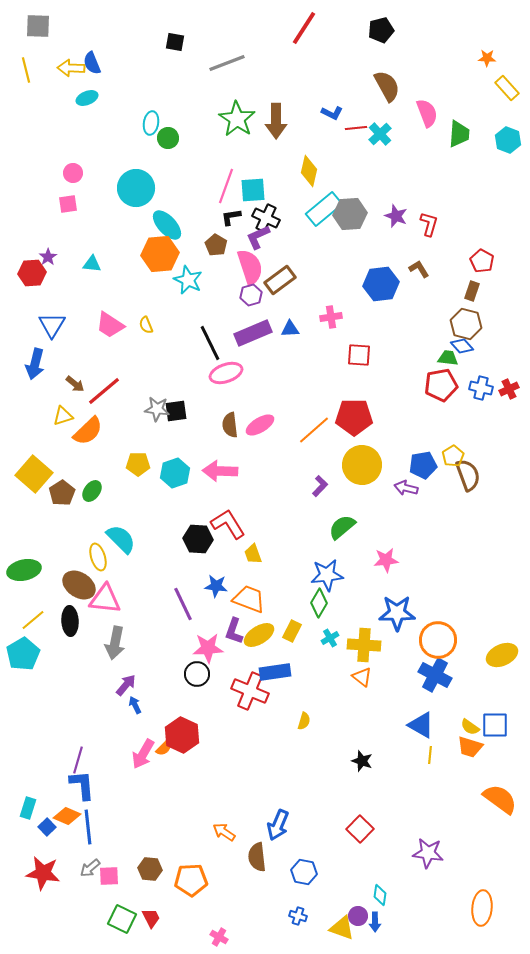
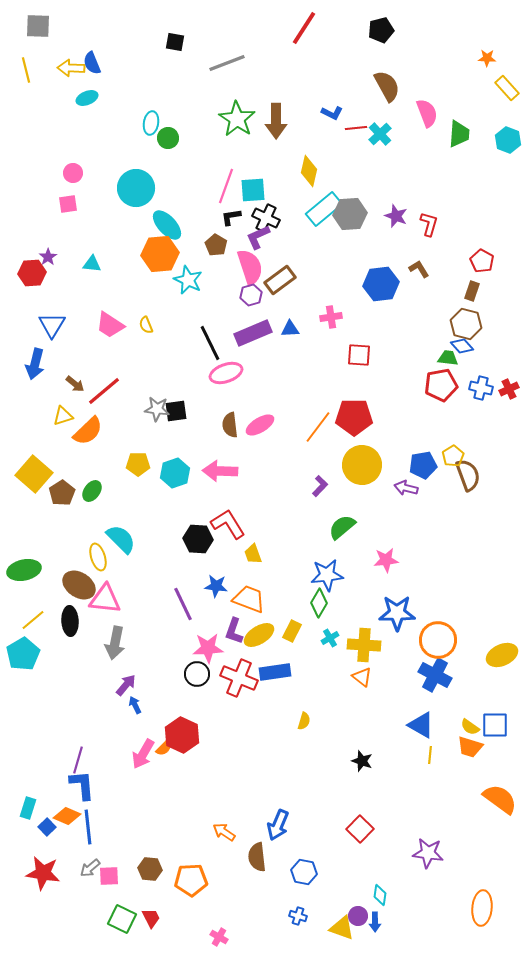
orange line at (314, 430): moved 4 px right, 3 px up; rotated 12 degrees counterclockwise
red cross at (250, 691): moved 11 px left, 13 px up
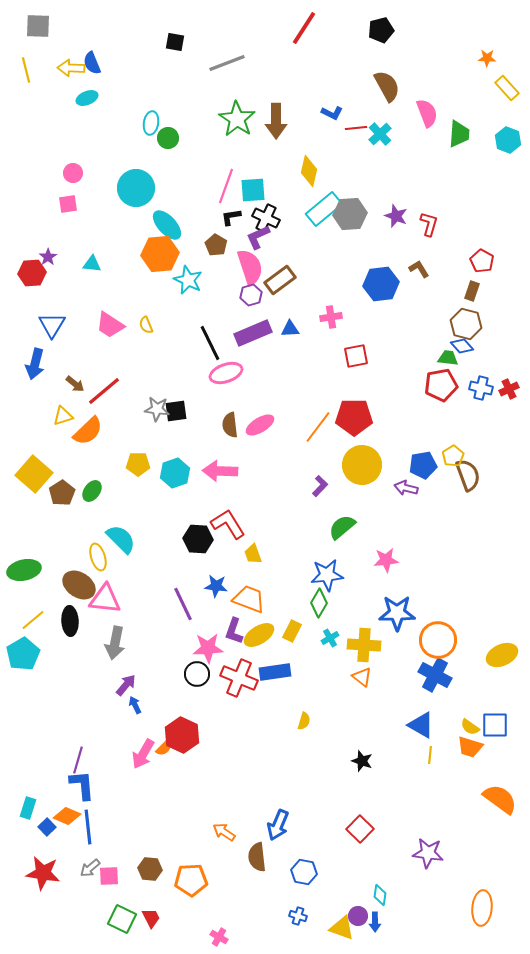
red square at (359, 355): moved 3 px left, 1 px down; rotated 15 degrees counterclockwise
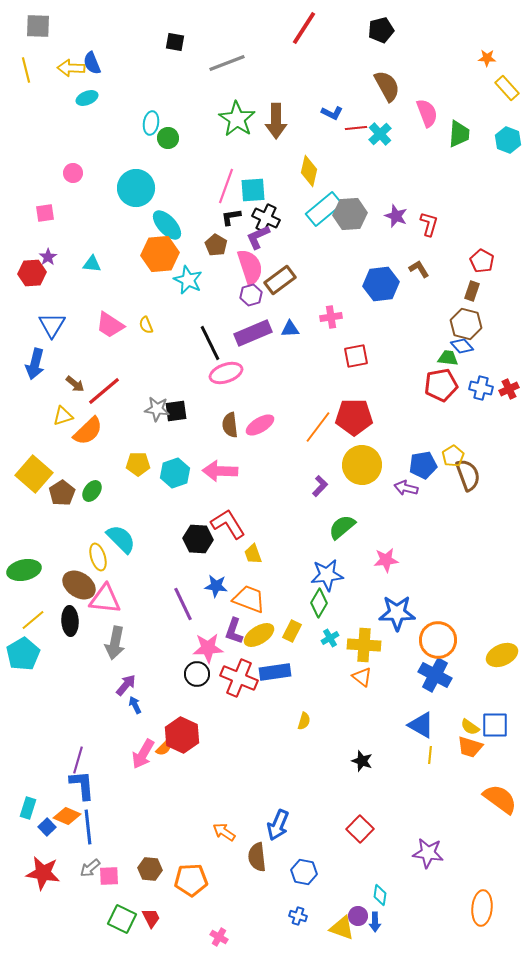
pink square at (68, 204): moved 23 px left, 9 px down
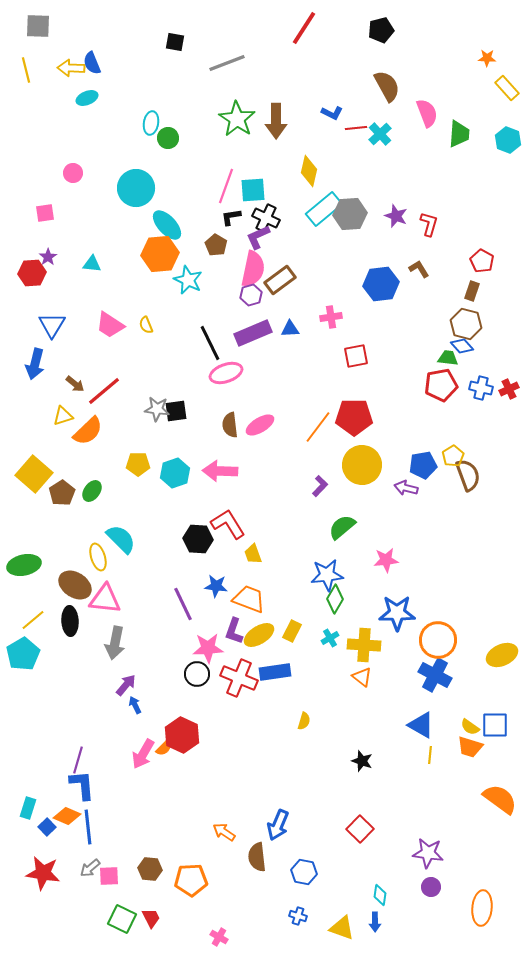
pink semicircle at (250, 267): moved 3 px right, 2 px down; rotated 30 degrees clockwise
green ellipse at (24, 570): moved 5 px up
brown ellipse at (79, 585): moved 4 px left
green diamond at (319, 603): moved 16 px right, 4 px up
purple circle at (358, 916): moved 73 px right, 29 px up
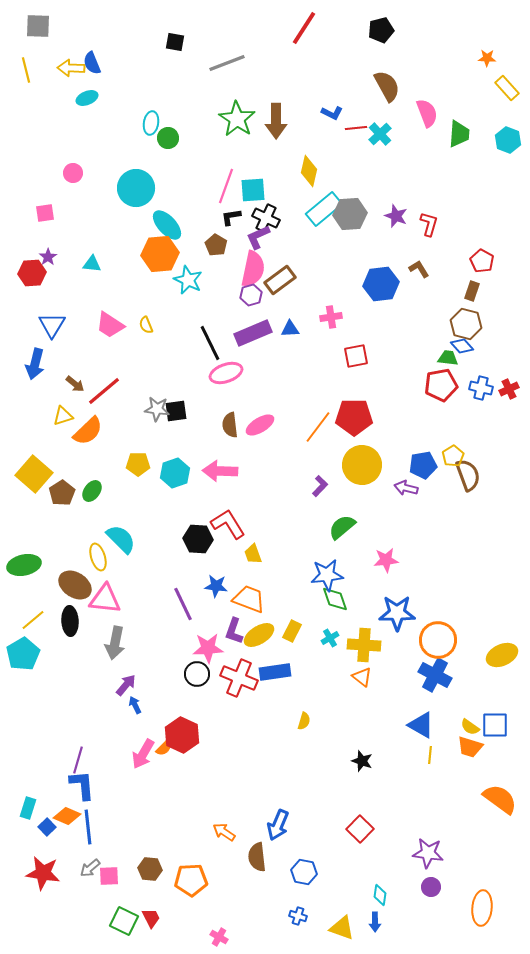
green diamond at (335, 599): rotated 48 degrees counterclockwise
green square at (122, 919): moved 2 px right, 2 px down
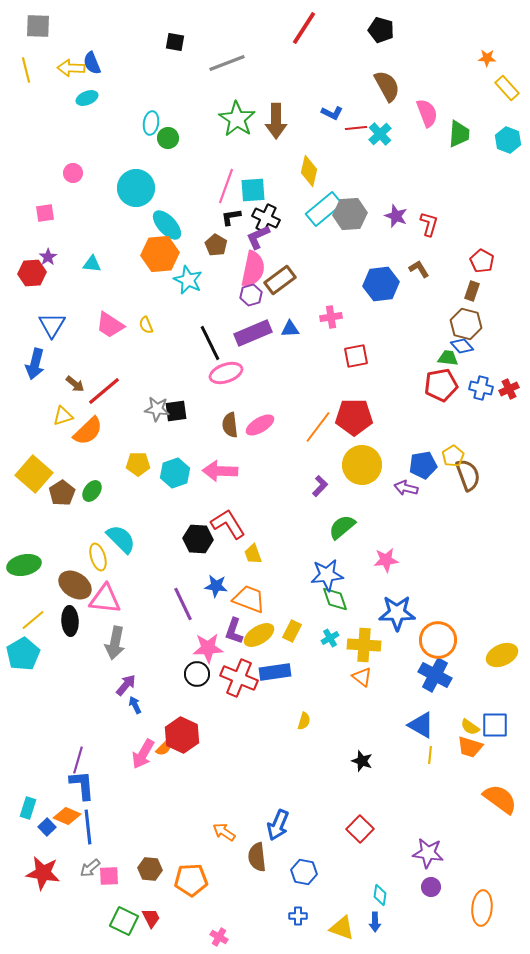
black pentagon at (381, 30): rotated 30 degrees clockwise
blue cross at (298, 916): rotated 18 degrees counterclockwise
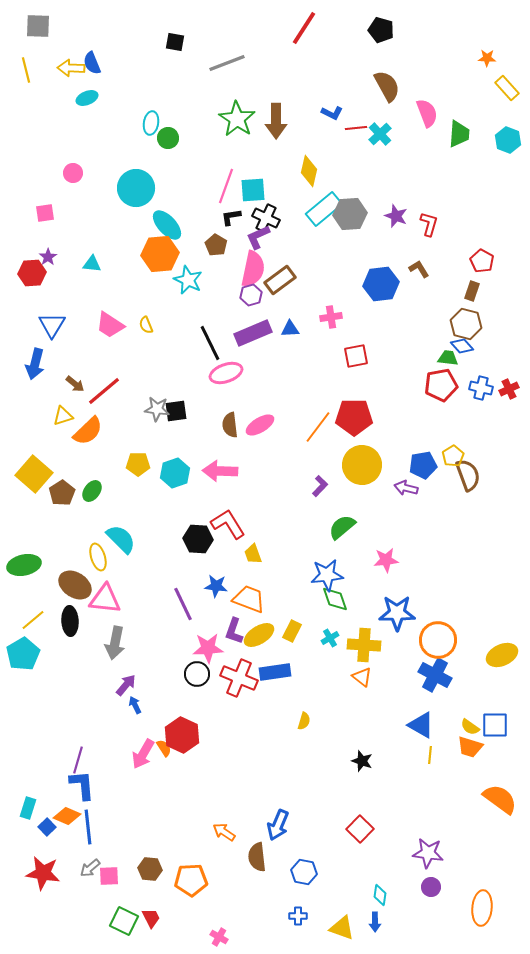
orange semicircle at (164, 748): rotated 78 degrees counterclockwise
